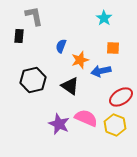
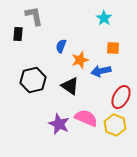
black rectangle: moved 1 px left, 2 px up
red ellipse: rotated 30 degrees counterclockwise
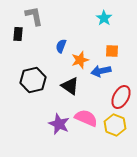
orange square: moved 1 px left, 3 px down
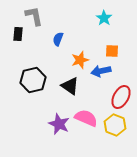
blue semicircle: moved 3 px left, 7 px up
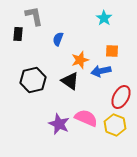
black triangle: moved 5 px up
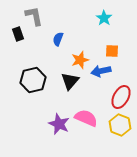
black rectangle: rotated 24 degrees counterclockwise
black triangle: rotated 36 degrees clockwise
yellow hexagon: moved 5 px right
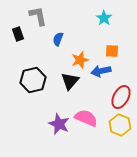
gray L-shape: moved 4 px right
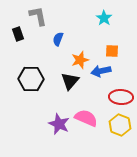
black hexagon: moved 2 px left, 1 px up; rotated 15 degrees clockwise
red ellipse: rotated 65 degrees clockwise
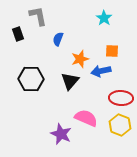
orange star: moved 1 px up
red ellipse: moved 1 px down
purple star: moved 2 px right, 10 px down
